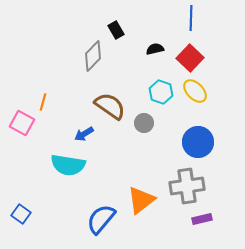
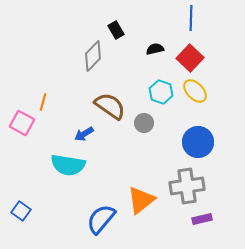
blue square: moved 3 px up
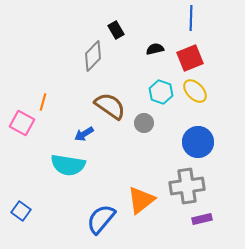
red square: rotated 24 degrees clockwise
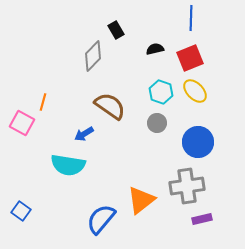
gray circle: moved 13 px right
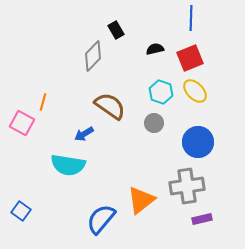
gray circle: moved 3 px left
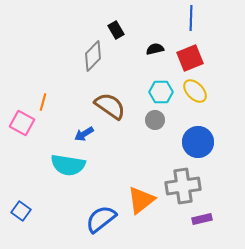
cyan hexagon: rotated 20 degrees counterclockwise
gray circle: moved 1 px right, 3 px up
gray cross: moved 4 px left
blue semicircle: rotated 12 degrees clockwise
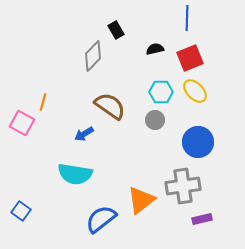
blue line: moved 4 px left
cyan semicircle: moved 7 px right, 9 px down
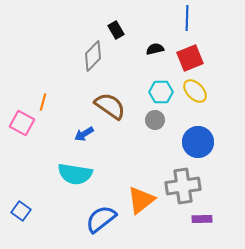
purple rectangle: rotated 12 degrees clockwise
